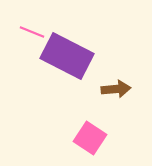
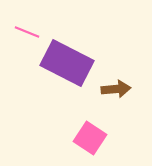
pink line: moved 5 px left
purple rectangle: moved 7 px down
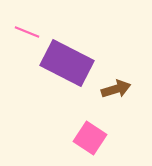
brown arrow: rotated 12 degrees counterclockwise
